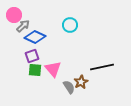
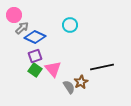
gray arrow: moved 1 px left, 2 px down
purple square: moved 3 px right
green square: rotated 32 degrees clockwise
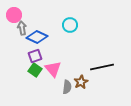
gray arrow: rotated 56 degrees counterclockwise
blue diamond: moved 2 px right
gray semicircle: moved 2 px left; rotated 40 degrees clockwise
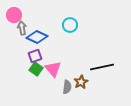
green square: moved 1 px right, 1 px up
